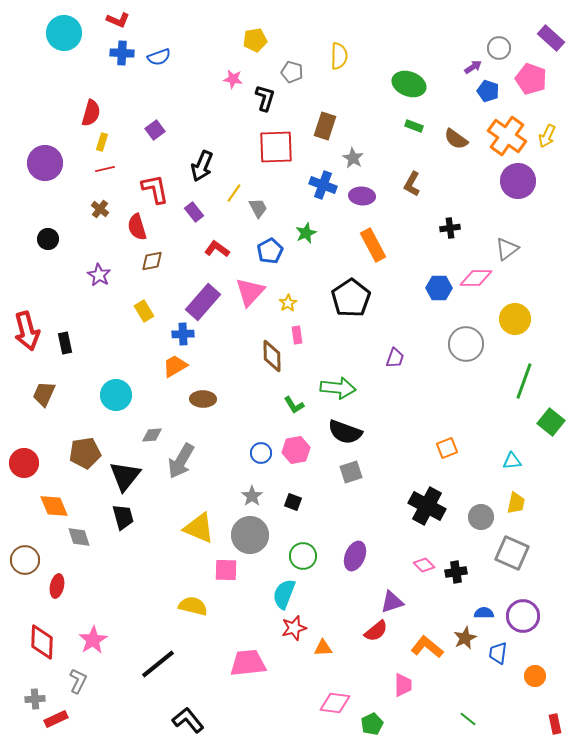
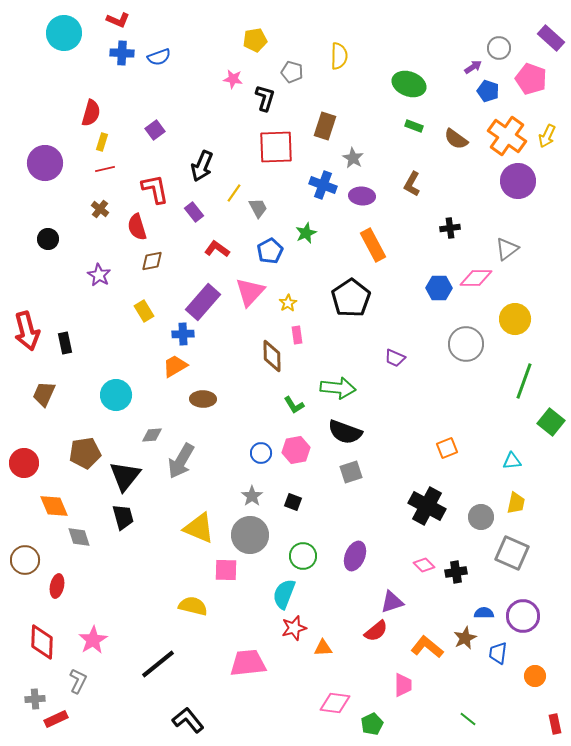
purple trapezoid at (395, 358): rotated 95 degrees clockwise
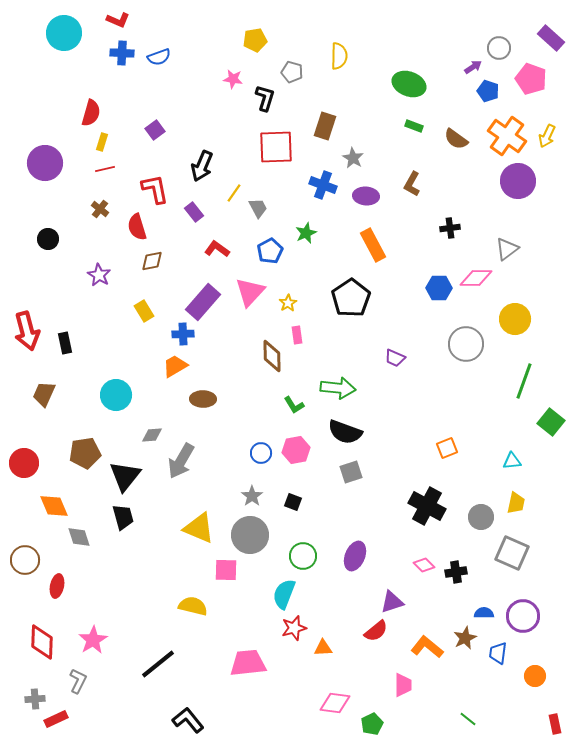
purple ellipse at (362, 196): moved 4 px right
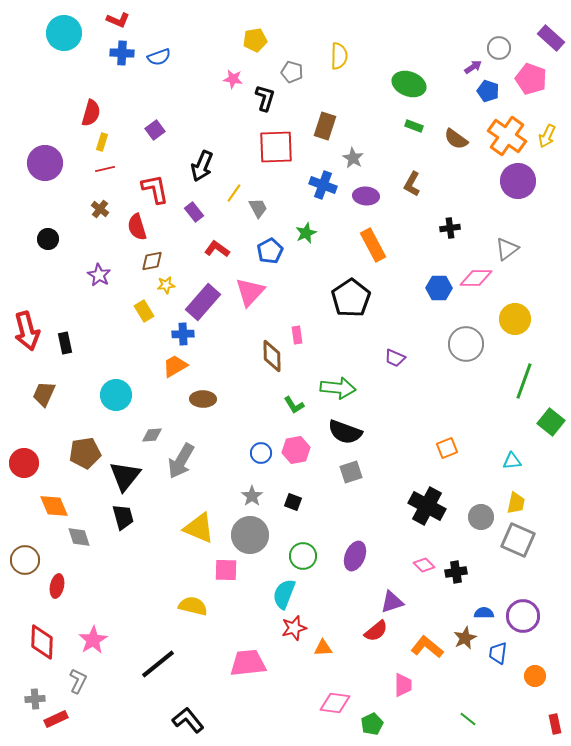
yellow star at (288, 303): moved 122 px left, 18 px up; rotated 24 degrees clockwise
gray square at (512, 553): moved 6 px right, 13 px up
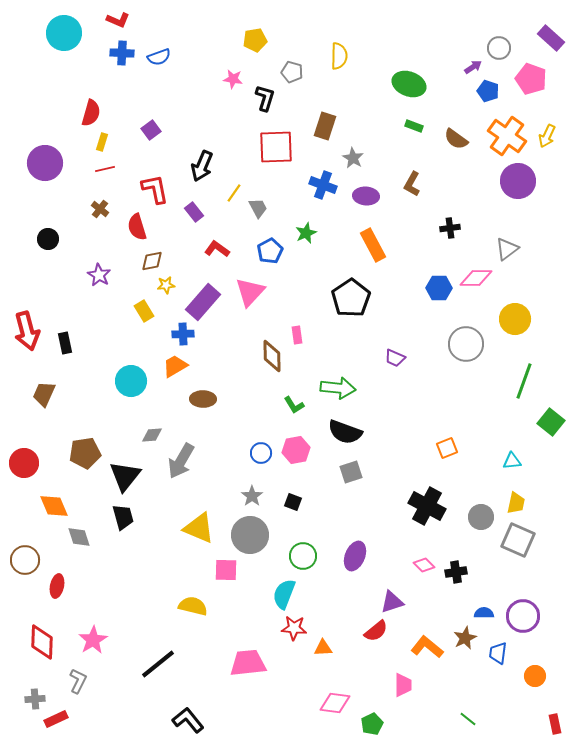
purple square at (155, 130): moved 4 px left
cyan circle at (116, 395): moved 15 px right, 14 px up
red star at (294, 628): rotated 20 degrees clockwise
